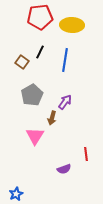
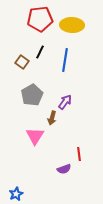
red pentagon: moved 2 px down
red line: moved 7 px left
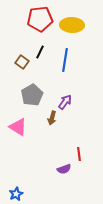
pink triangle: moved 17 px left, 9 px up; rotated 30 degrees counterclockwise
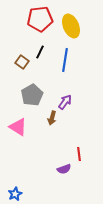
yellow ellipse: moved 1 px left, 1 px down; rotated 65 degrees clockwise
blue star: moved 1 px left
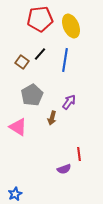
black line: moved 2 px down; rotated 16 degrees clockwise
purple arrow: moved 4 px right
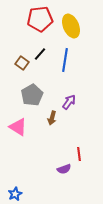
brown square: moved 1 px down
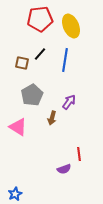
brown square: rotated 24 degrees counterclockwise
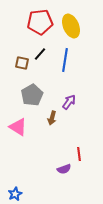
red pentagon: moved 3 px down
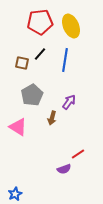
red line: moved 1 px left; rotated 64 degrees clockwise
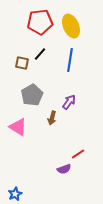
blue line: moved 5 px right
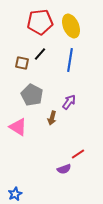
gray pentagon: rotated 15 degrees counterclockwise
